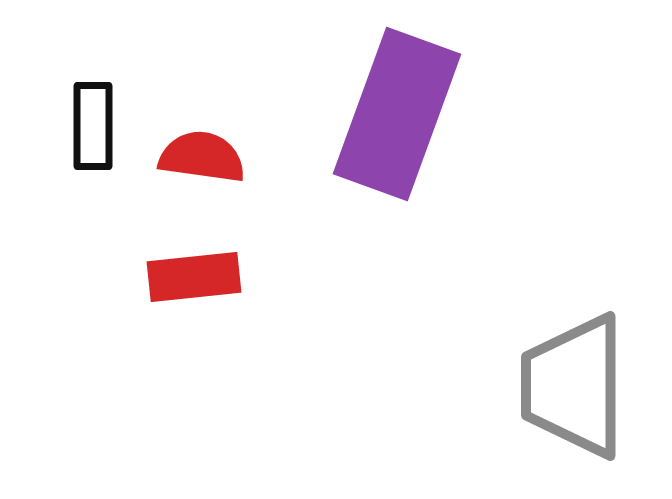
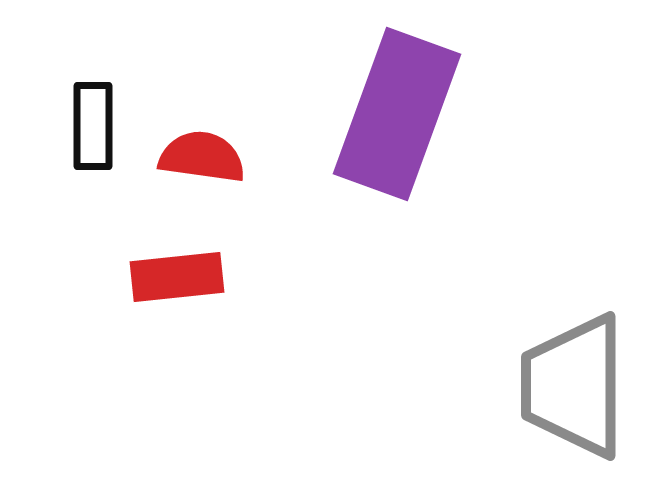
red rectangle: moved 17 px left
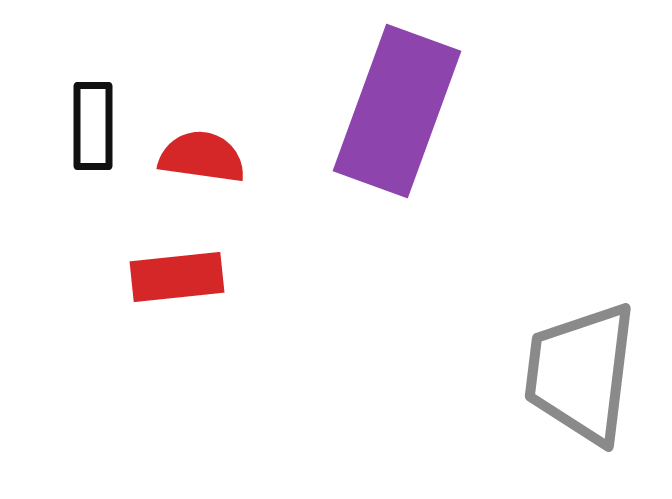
purple rectangle: moved 3 px up
gray trapezoid: moved 7 px right, 13 px up; rotated 7 degrees clockwise
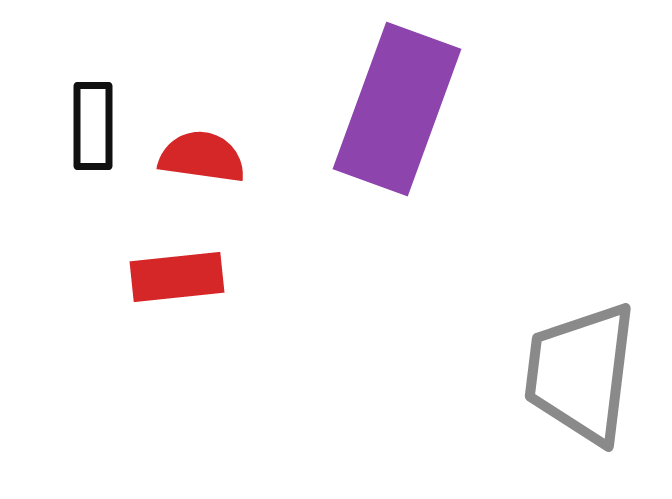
purple rectangle: moved 2 px up
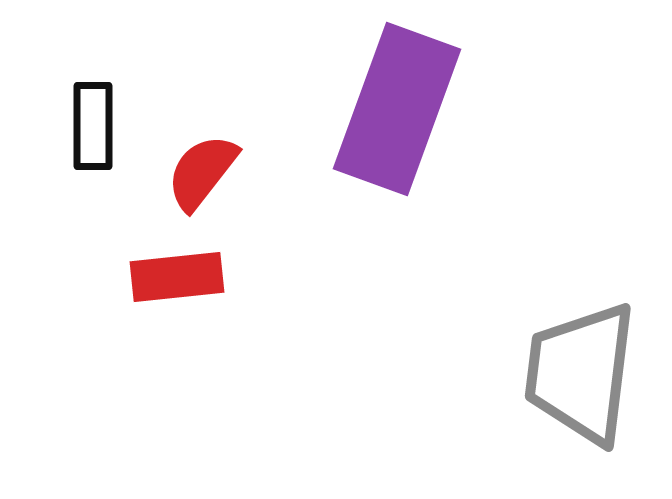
red semicircle: moved 15 px down; rotated 60 degrees counterclockwise
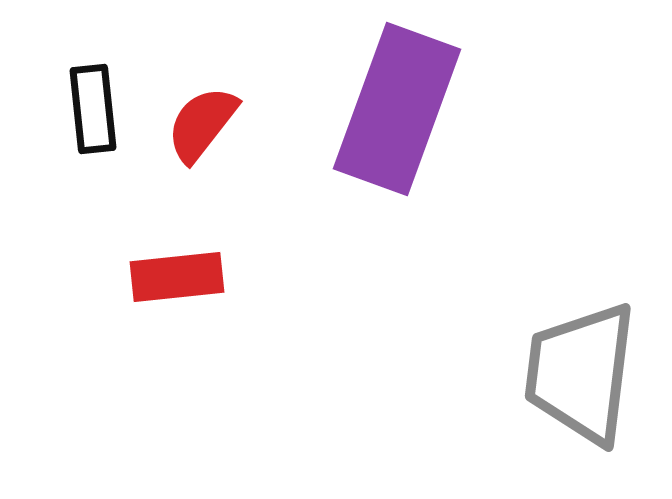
black rectangle: moved 17 px up; rotated 6 degrees counterclockwise
red semicircle: moved 48 px up
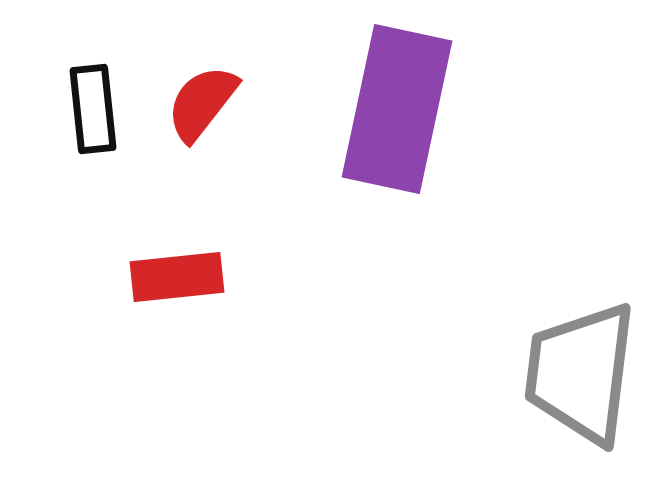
purple rectangle: rotated 8 degrees counterclockwise
red semicircle: moved 21 px up
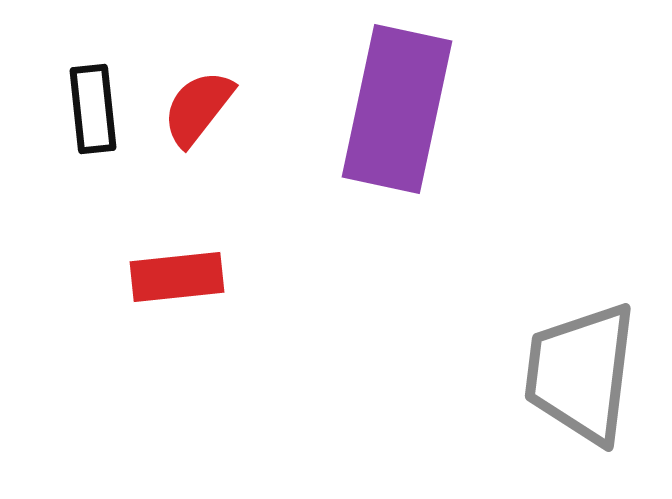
red semicircle: moved 4 px left, 5 px down
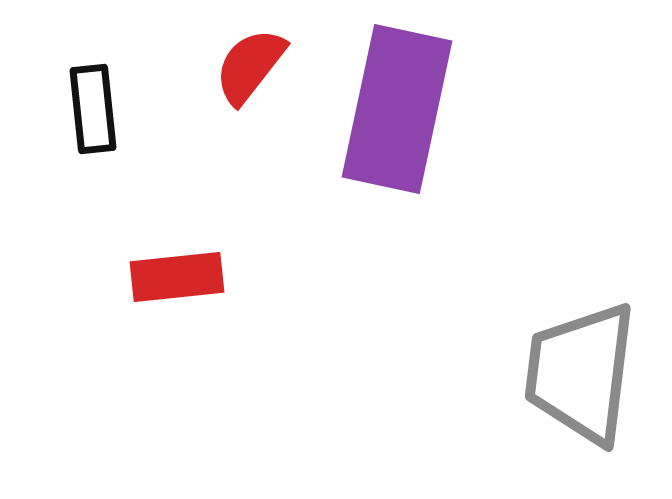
red semicircle: moved 52 px right, 42 px up
